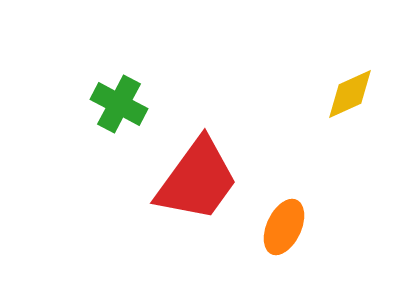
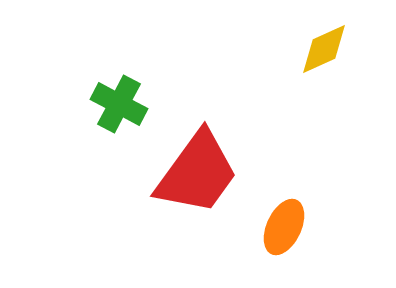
yellow diamond: moved 26 px left, 45 px up
red trapezoid: moved 7 px up
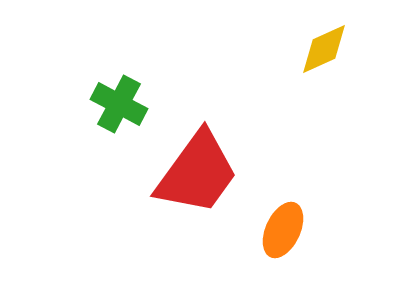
orange ellipse: moved 1 px left, 3 px down
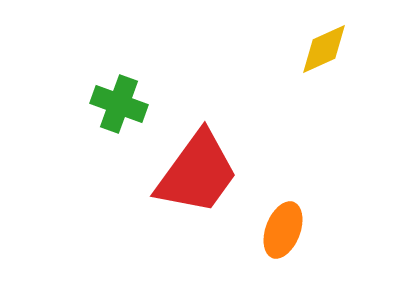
green cross: rotated 8 degrees counterclockwise
orange ellipse: rotated 4 degrees counterclockwise
